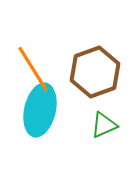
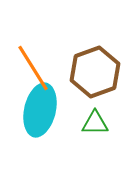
orange line: moved 1 px up
green triangle: moved 9 px left, 2 px up; rotated 24 degrees clockwise
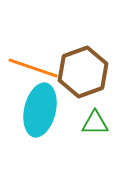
orange line: rotated 39 degrees counterclockwise
brown hexagon: moved 12 px left
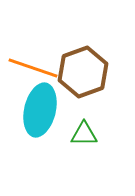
green triangle: moved 11 px left, 11 px down
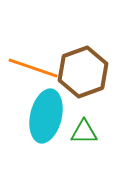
cyan ellipse: moved 6 px right, 6 px down
green triangle: moved 2 px up
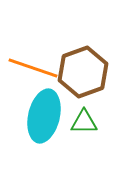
cyan ellipse: moved 2 px left
green triangle: moved 10 px up
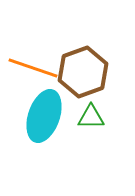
cyan ellipse: rotated 6 degrees clockwise
green triangle: moved 7 px right, 5 px up
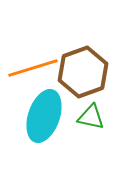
orange line: rotated 36 degrees counterclockwise
green triangle: rotated 12 degrees clockwise
